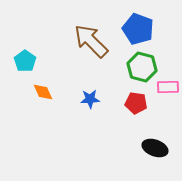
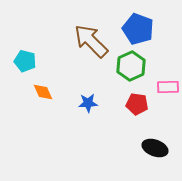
cyan pentagon: rotated 20 degrees counterclockwise
green hexagon: moved 11 px left, 1 px up; rotated 20 degrees clockwise
blue star: moved 2 px left, 4 px down
red pentagon: moved 1 px right, 1 px down
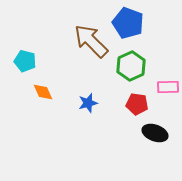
blue pentagon: moved 10 px left, 6 px up
blue star: rotated 12 degrees counterclockwise
black ellipse: moved 15 px up
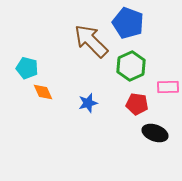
cyan pentagon: moved 2 px right, 7 px down
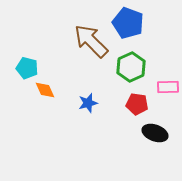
green hexagon: moved 1 px down
orange diamond: moved 2 px right, 2 px up
